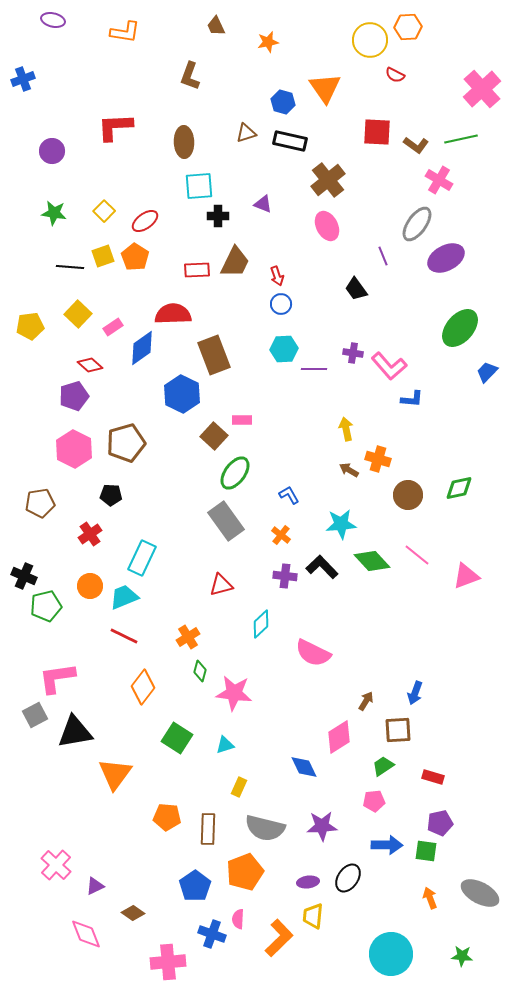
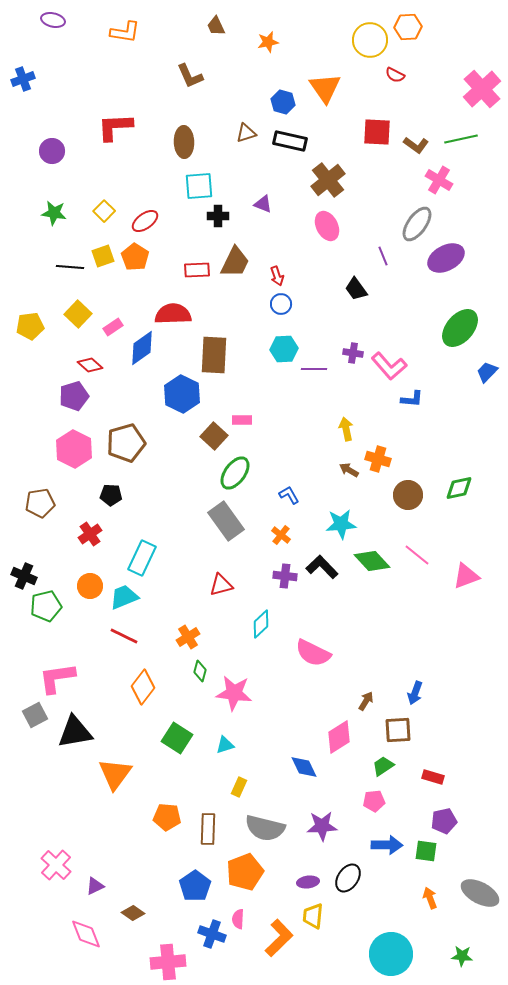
brown L-shape at (190, 76): rotated 44 degrees counterclockwise
brown rectangle at (214, 355): rotated 24 degrees clockwise
purple pentagon at (440, 823): moved 4 px right, 2 px up
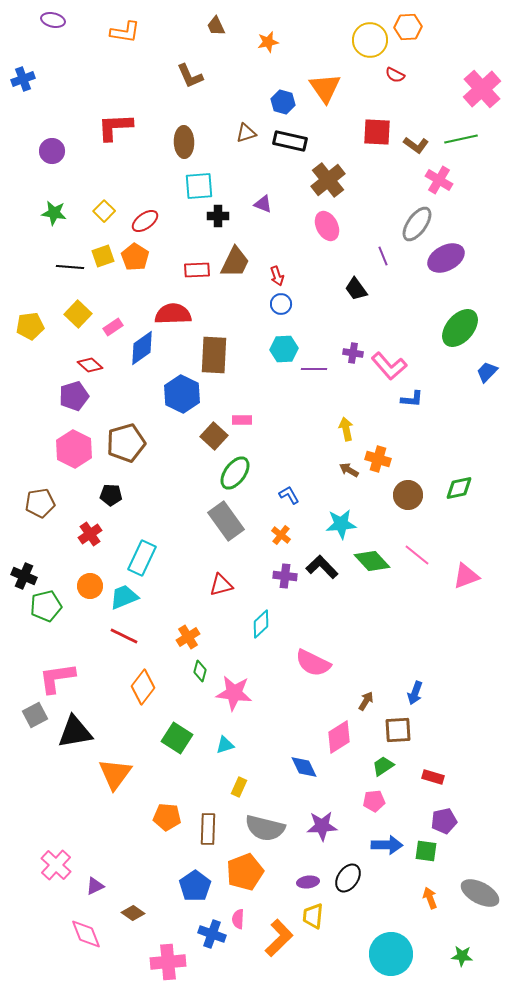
pink semicircle at (313, 653): moved 10 px down
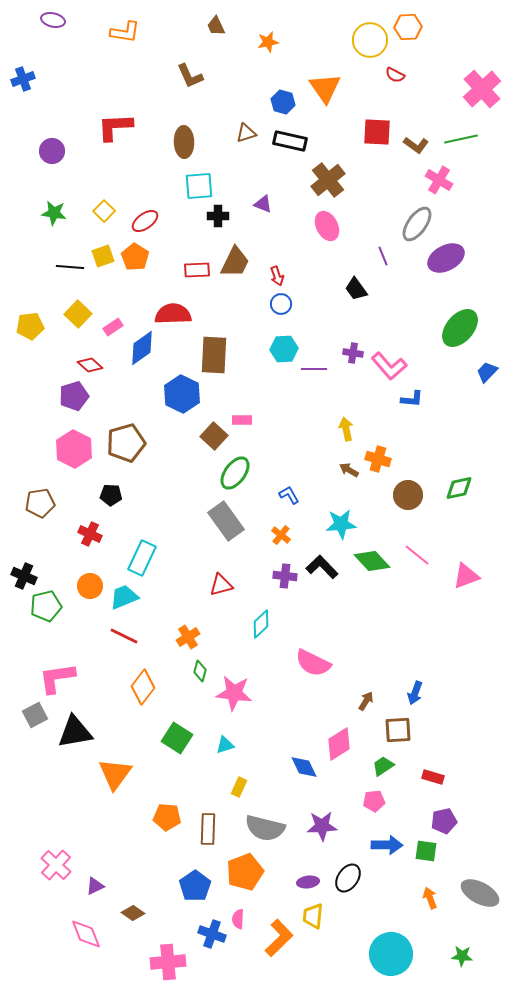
red cross at (90, 534): rotated 30 degrees counterclockwise
pink diamond at (339, 737): moved 7 px down
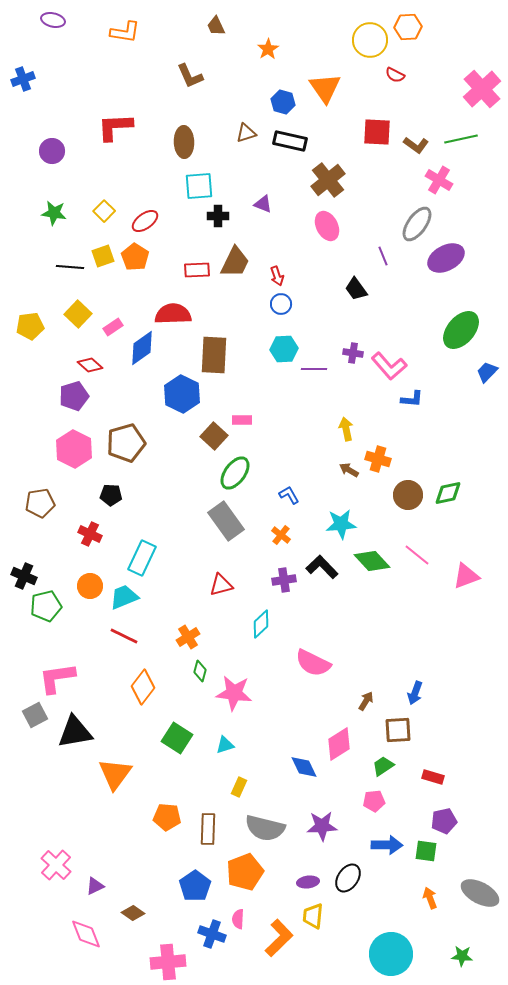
orange star at (268, 42): moved 7 px down; rotated 20 degrees counterclockwise
green ellipse at (460, 328): moved 1 px right, 2 px down
green diamond at (459, 488): moved 11 px left, 5 px down
purple cross at (285, 576): moved 1 px left, 4 px down; rotated 15 degrees counterclockwise
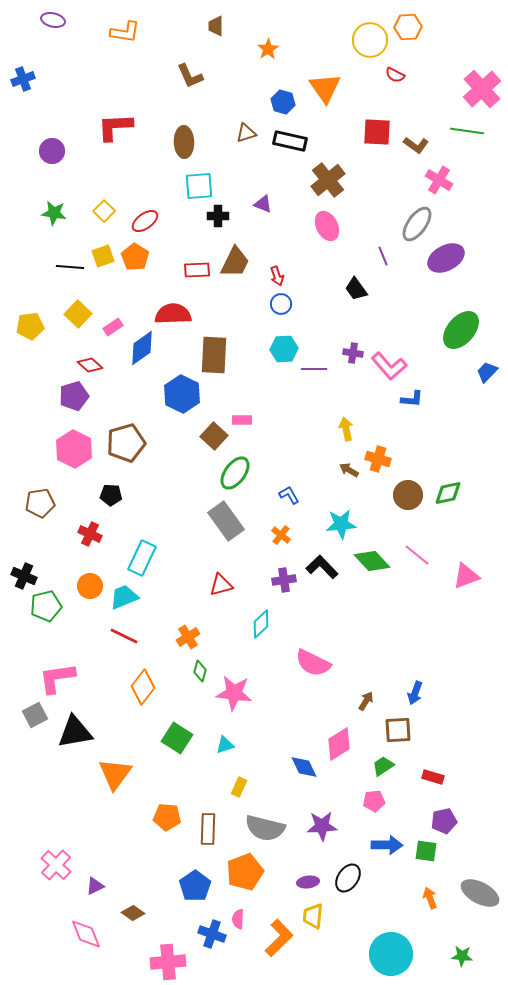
brown trapezoid at (216, 26): rotated 25 degrees clockwise
green line at (461, 139): moved 6 px right, 8 px up; rotated 20 degrees clockwise
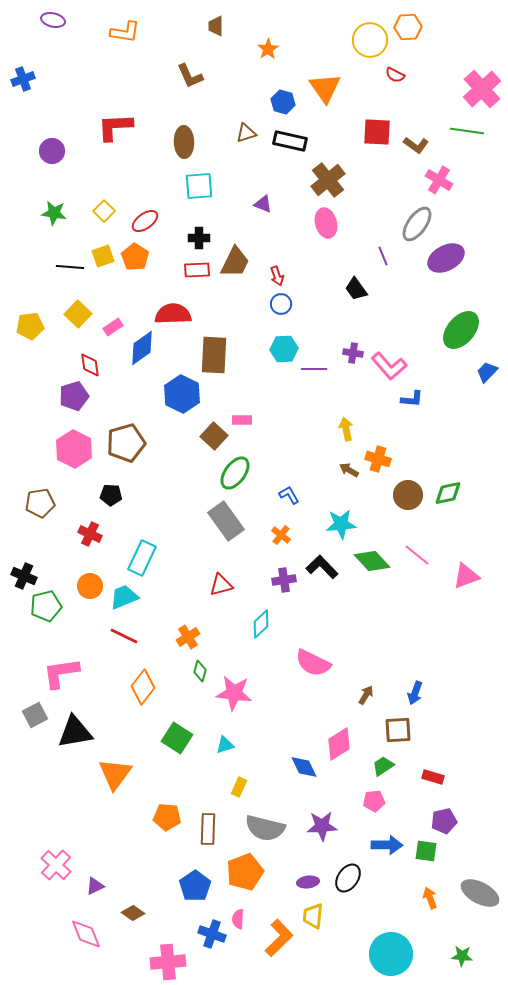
black cross at (218, 216): moved 19 px left, 22 px down
pink ellipse at (327, 226): moved 1 px left, 3 px up; rotated 12 degrees clockwise
red diamond at (90, 365): rotated 40 degrees clockwise
pink L-shape at (57, 678): moved 4 px right, 5 px up
brown arrow at (366, 701): moved 6 px up
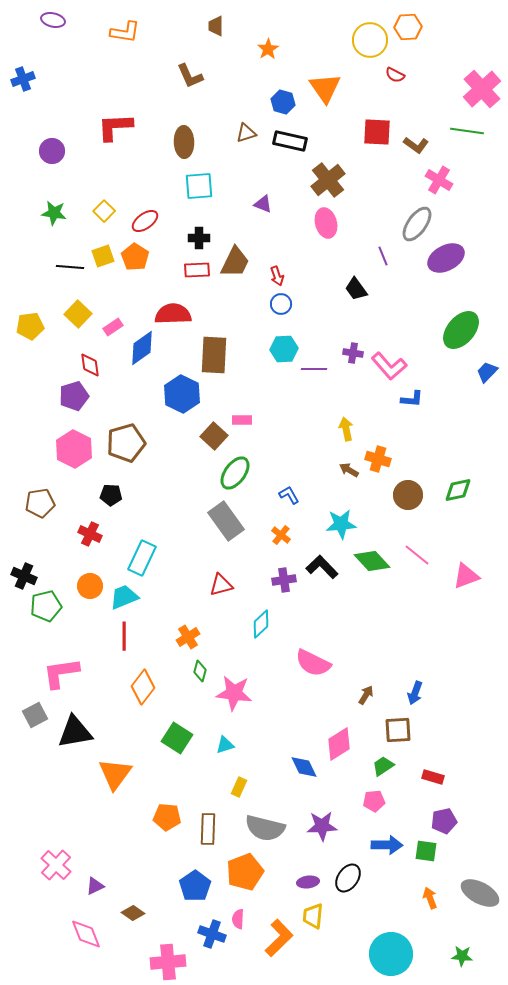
green diamond at (448, 493): moved 10 px right, 3 px up
red line at (124, 636): rotated 64 degrees clockwise
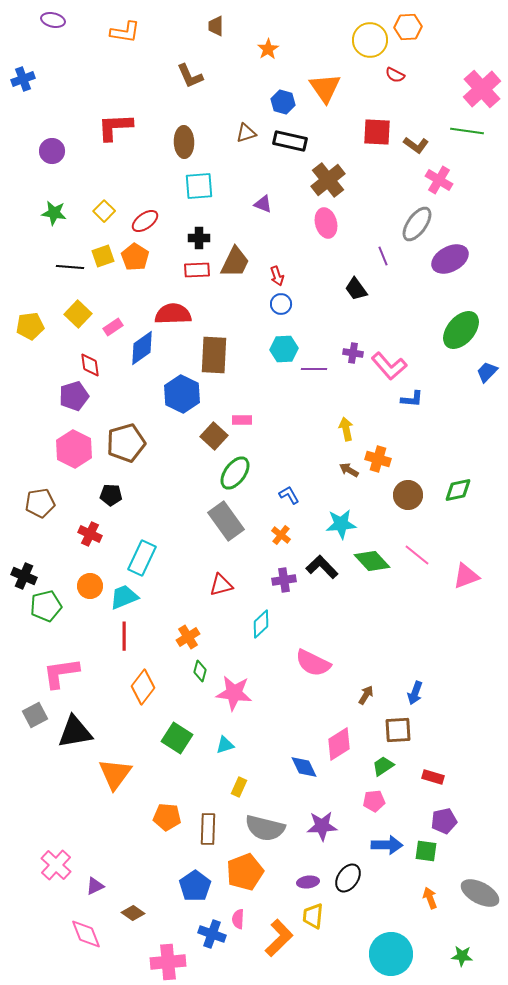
purple ellipse at (446, 258): moved 4 px right, 1 px down
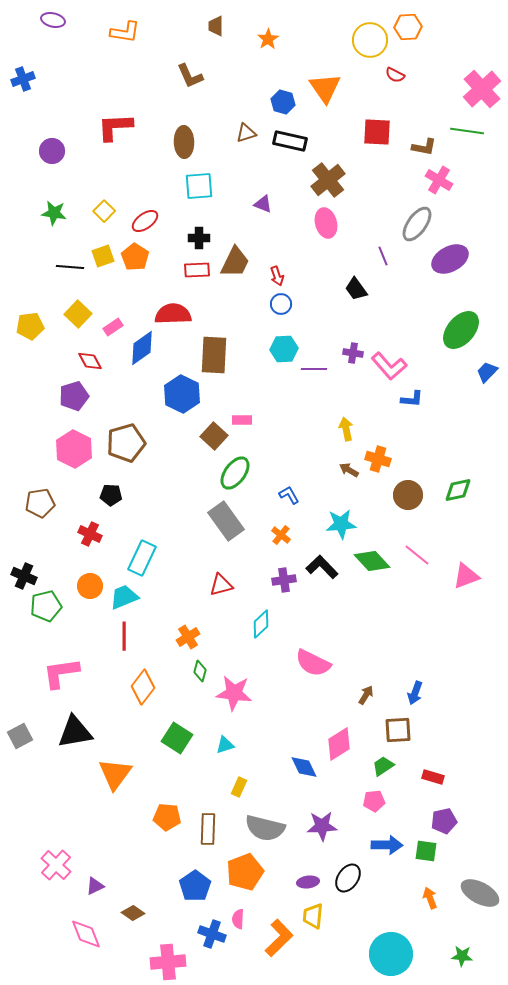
orange star at (268, 49): moved 10 px up
brown L-shape at (416, 145): moved 8 px right, 2 px down; rotated 25 degrees counterclockwise
red diamond at (90, 365): moved 4 px up; rotated 20 degrees counterclockwise
gray square at (35, 715): moved 15 px left, 21 px down
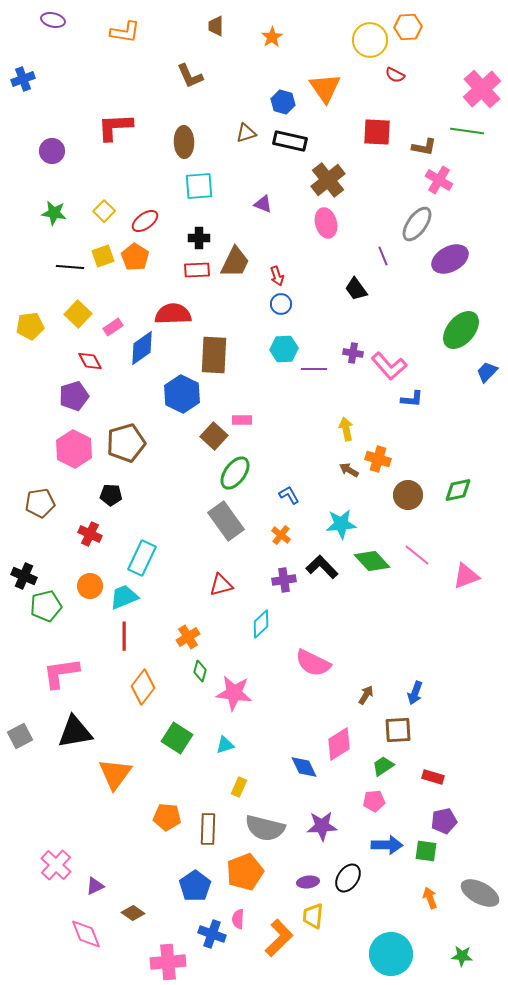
orange star at (268, 39): moved 4 px right, 2 px up
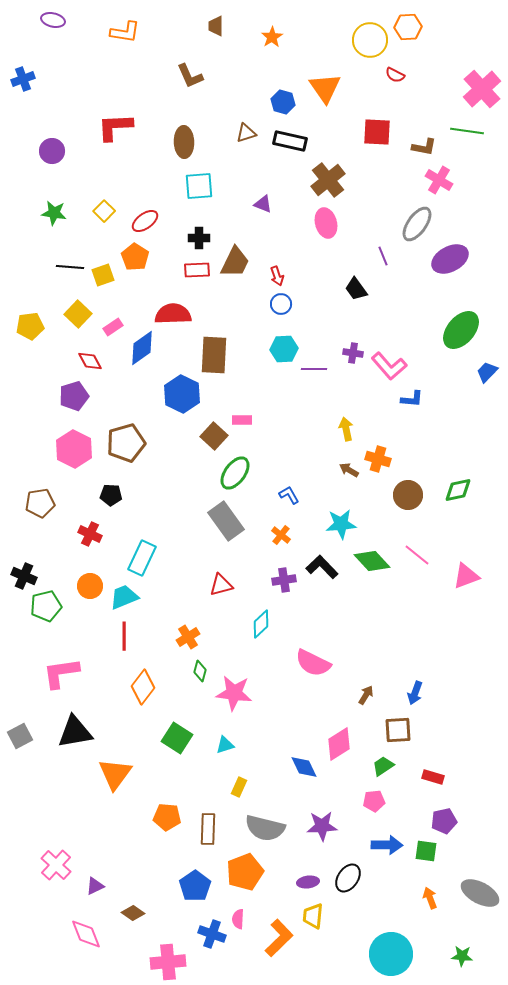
yellow square at (103, 256): moved 19 px down
